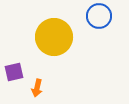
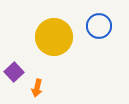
blue circle: moved 10 px down
purple square: rotated 30 degrees counterclockwise
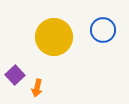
blue circle: moved 4 px right, 4 px down
purple square: moved 1 px right, 3 px down
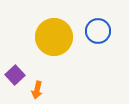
blue circle: moved 5 px left, 1 px down
orange arrow: moved 2 px down
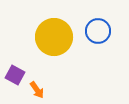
purple square: rotated 18 degrees counterclockwise
orange arrow: rotated 48 degrees counterclockwise
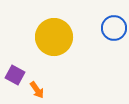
blue circle: moved 16 px right, 3 px up
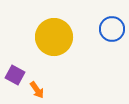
blue circle: moved 2 px left, 1 px down
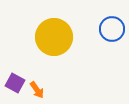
purple square: moved 8 px down
